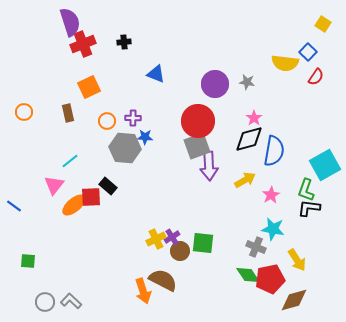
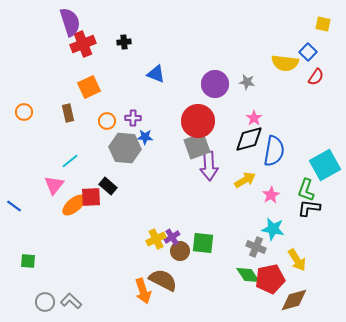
yellow square at (323, 24): rotated 21 degrees counterclockwise
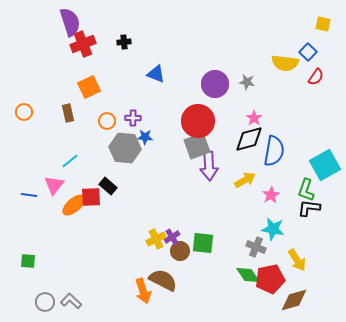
blue line at (14, 206): moved 15 px right, 11 px up; rotated 28 degrees counterclockwise
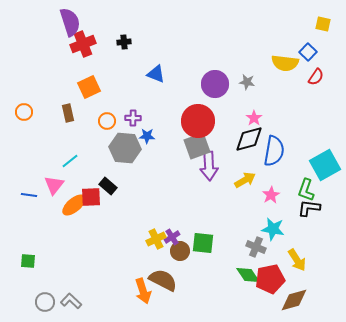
blue star at (145, 137): moved 2 px right, 1 px up
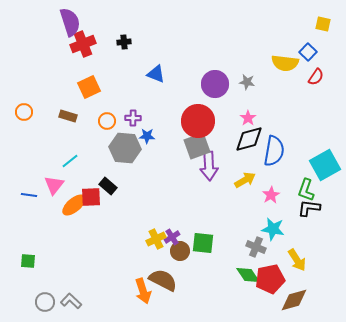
brown rectangle at (68, 113): moved 3 px down; rotated 60 degrees counterclockwise
pink star at (254, 118): moved 6 px left
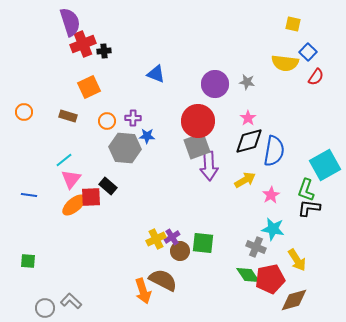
yellow square at (323, 24): moved 30 px left
black cross at (124, 42): moved 20 px left, 9 px down
black diamond at (249, 139): moved 2 px down
cyan line at (70, 161): moved 6 px left, 1 px up
pink triangle at (54, 185): moved 17 px right, 6 px up
gray circle at (45, 302): moved 6 px down
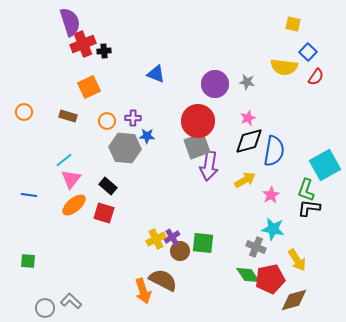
yellow semicircle at (285, 63): moved 1 px left, 4 px down
pink star at (248, 118): rotated 14 degrees clockwise
purple arrow at (209, 166): rotated 12 degrees clockwise
red square at (91, 197): moved 13 px right, 16 px down; rotated 20 degrees clockwise
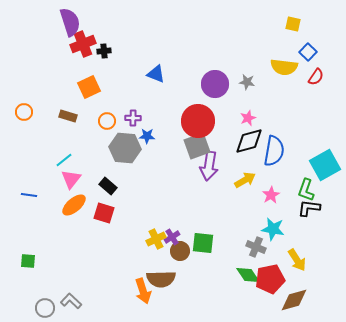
brown semicircle at (163, 280): moved 2 px left, 1 px up; rotated 152 degrees clockwise
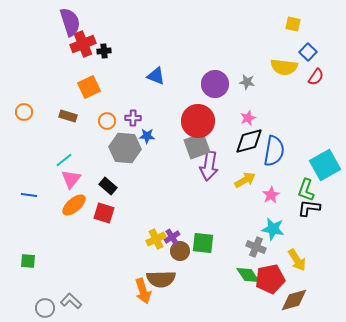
blue triangle at (156, 74): moved 2 px down
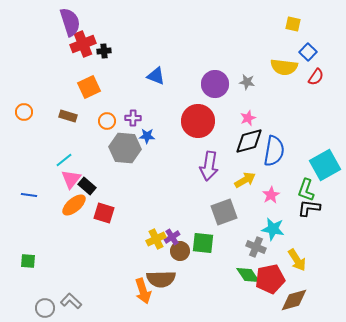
gray square at (197, 146): moved 27 px right, 66 px down
black rectangle at (108, 186): moved 21 px left
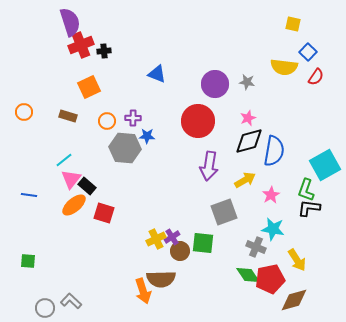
red cross at (83, 44): moved 2 px left, 1 px down
blue triangle at (156, 76): moved 1 px right, 2 px up
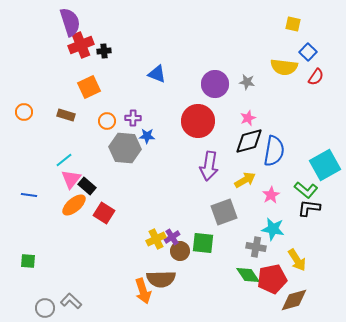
brown rectangle at (68, 116): moved 2 px left, 1 px up
green L-shape at (306, 190): rotated 70 degrees counterclockwise
red square at (104, 213): rotated 15 degrees clockwise
gray cross at (256, 247): rotated 12 degrees counterclockwise
red pentagon at (270, 279): moved 2 px right
